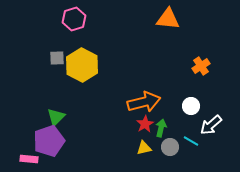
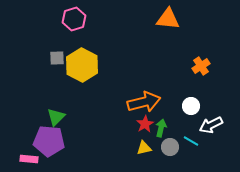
white arrow: rotated 15 degrees clockwise
purple pentagon: rotated 24 degrees clockwise
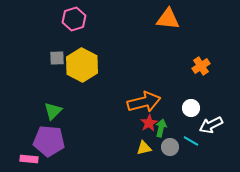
white circle: moved 2 px down
green triangle: moved 3 px left, 6 px up
red star: moved 4 px right, 1 px up
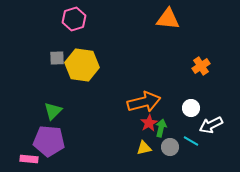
yellow hexagon: rotated 20 degrees counterclockwise
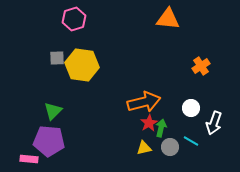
white arrow: moved 3 px right, 2 px up; rotated 45 degrees counterclockwise
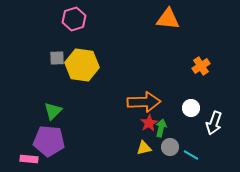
orange arrow: rotated 12 degrees clockwise
cyan line: moved 14 px down
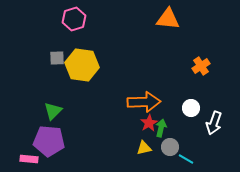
cyan line: moved 5 px left, 4 px down
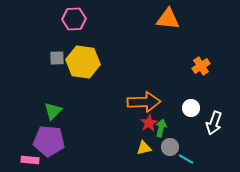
pink hexagon: rotated 15 degrees clockwise
yellow hexagon: moved 1 px right, 3 px up
pink rectangle: moved 1 px right, 1 px down
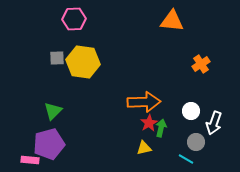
orange triangle: moved 4 px right, 2 px down
orange cross: moved 2 px up
white circle: moved 3 px down
purple pentagon: moved 3 px down; rotated 20 degrees counterclockwise
gray circle: moved 26 px right, 5 px up
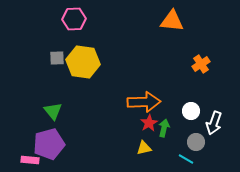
green triangle: rotated 24 degrees counterclockwise
green arrow: moved 3 px right
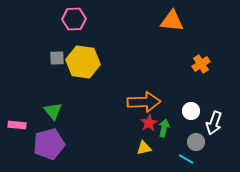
pink rectangle: moved 13 px left, 35 px up
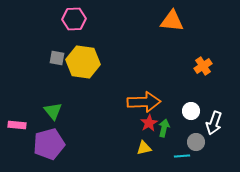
gray square: rotated 14 degrees clockwise
orange cross: moved 2 px right, 2 px down
cyan line: moved 4 px left, 3 px up; rotated 35 degrees counterclockwise
